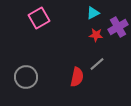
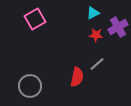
pink square: moved 4 px left, 1 px down
gray circle: moved 4 px right, 9 px down
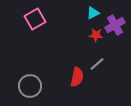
purple cross: moved 3 px left, 2 px up
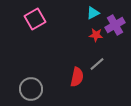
gray circle: moved 1 px right, 3 px down
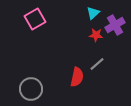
cyan triangle: rotated 16 degrees counterclockwise
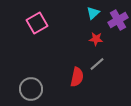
pink square: moved 2 px right, 4 px down
purple cross: moved 3 px right, 5 px up
red star: moved 4 px down
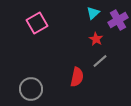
red star: rotated 24 degrees clockwise
gray line: moved 3 px right, 3 px up
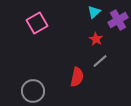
cyan triangle: moved 1 px right, 1 px up
gray circle: moved 2 px right, 2 px down
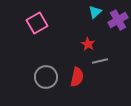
cyan triangle: moved 1 px right
red star: moved 8 px left, 5 px down
gray line: rotated 28 degrees clockwise
gray circle: moved 13 px right, 14 px up
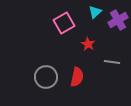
pink square: moved 27 px right
gray line: moved 12 px right, 1 px down; rotated 21 degrees clockwise
